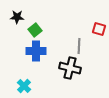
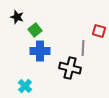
black star: rotated 16 degrees clockwise
red square: moved 2 px down
gray line: moved 4 px right, 2 px down
blue cross: moved 4 px right
cyan cross: moved 1 px right
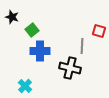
black star: moved 5 px left
green square: moved 3 px left
gray line: moved 1 px left, 2 px up
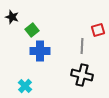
red square: moved 1 px left, 1 px up; rotated 32 degrees counterclockwise
black cross: moved 12 px right, 7 px down
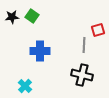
black star: rotated 24 degrees counterclockwise
green square: moved 14 px up; rotated 16 degrees counterclockwise
gray line: moved 2 px right, 1 px up
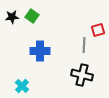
cyan cross: moved 3 px left
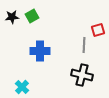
green square: rotated 24 degrees clockwise
cyan cross: moved 1 px down
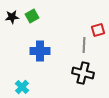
black cross: moved 1 px right, 2 px up
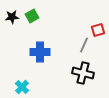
gray line: rotated 21 degrees clockwise
blue cross: moved 1 px down
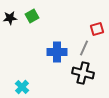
black star: moved 2 px left, 1 px down
red square: moved 1 px left, 1 px up
gray line: moved 3 px down
blue cross: moved 17 px right
